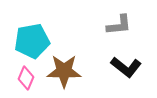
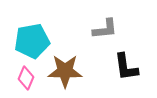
gray L-shape: moved 14 px left, 4 px down
black L-shape: rotated 44 degrees clockwise
brown star: moved 1 px right
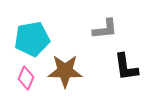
cyan pentagon: moved 2 px up
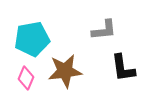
gray L-shape: moved 1 px left, 1 px down
black L-shape: moved 3 px left, 1 px down
brown star: rotated 8 degrees counterclockwise
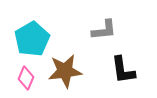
cyan pentagon: rotated 20 degrees counterclockwise
black L-shape: moved 2 px down
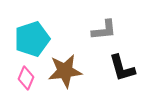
cyan pentagon: rotated 12 degrees clockwise
black L-shape: moved 1 px left, 2 px up; rotated 8 degrees counterclockwise
